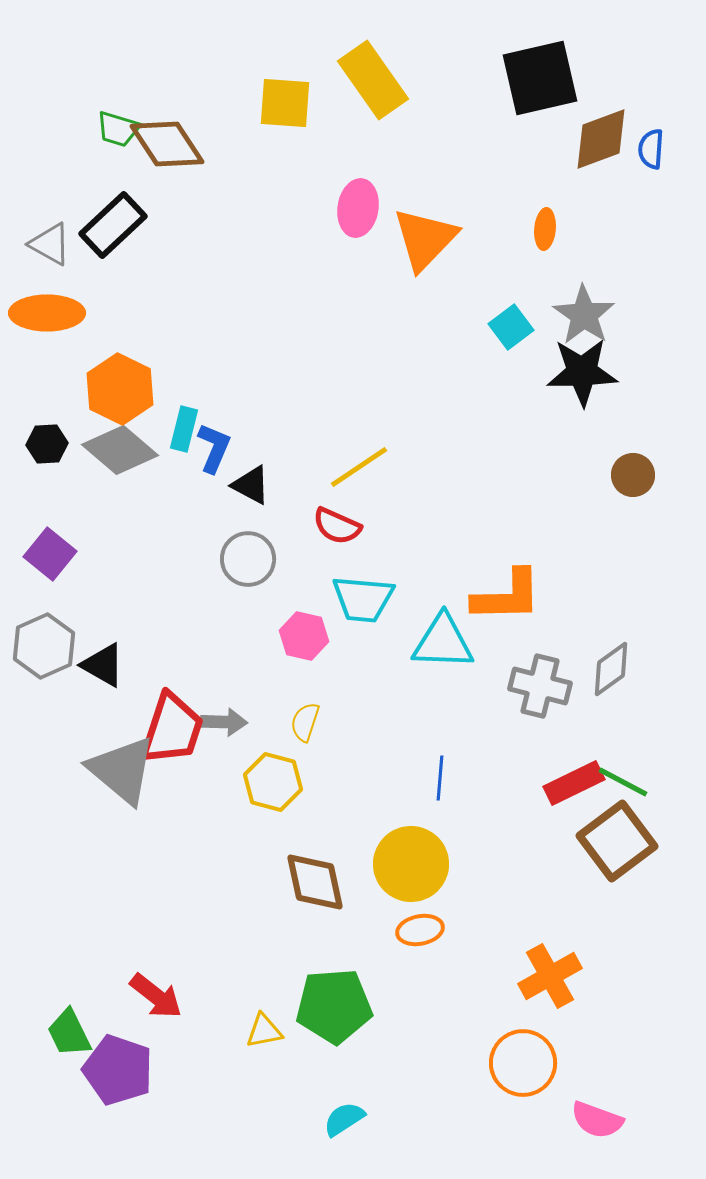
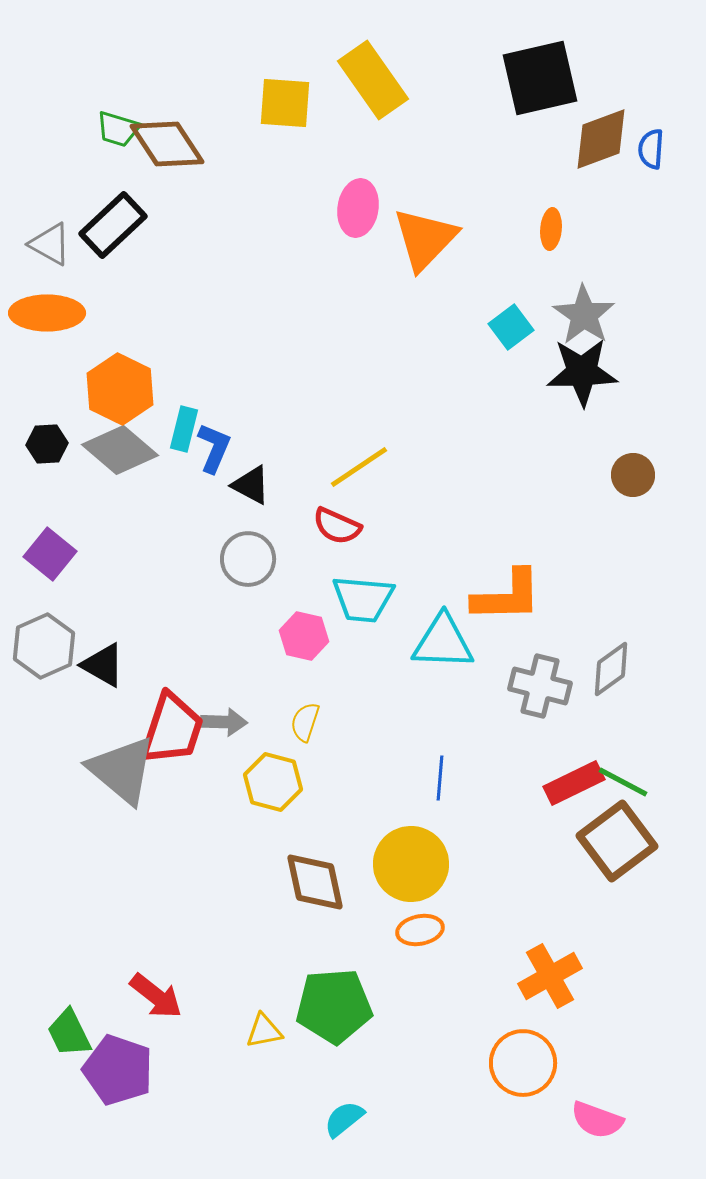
orange ellipse at (545, 229): moved 6 px right
cyan semicircle at (344, 1119): rotated 6 degrees counterclockwise
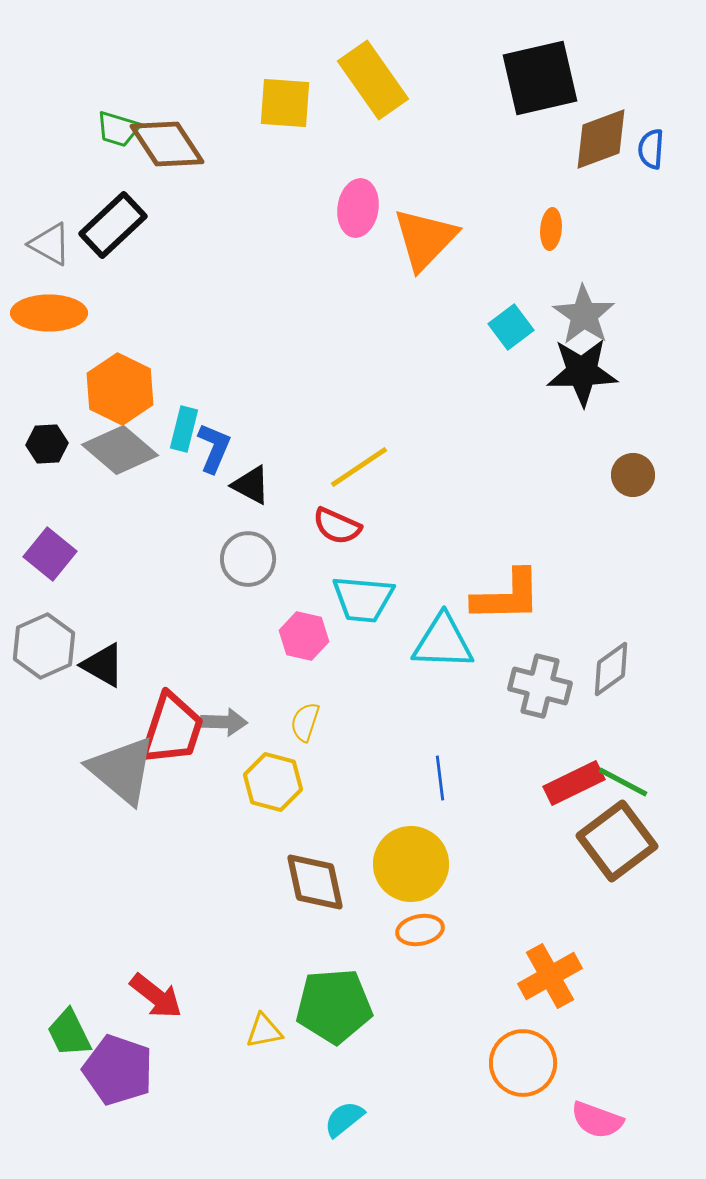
orange ellipse at (47, 313): moved 2 px right
blue line at (440, 778): rotated 12 degrees counterclockwise
